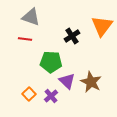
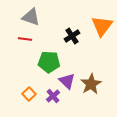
green pentagon: moved 2 px left
brown star: moved 2 px down; rotated 15 degrees clockwise
purple cross: moved 2 px right
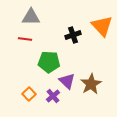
gray triangle: rotated 18 degrees counterclockwise
orange triangle: rotated 20 degrees counterclockwise
black cross: moved 1 px right, 1 px up; rotated 14 degrees clockwise
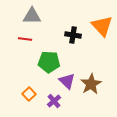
gray triangle: moved 1 px right, 1 px up
black cross: rotated 28 degrees clockwise
purple cross: moved 1 px right, 5 px down
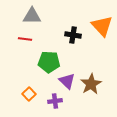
purple cross: moved 1 px right; rotated 32 degrees clockwise
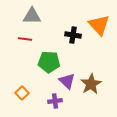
orange triangle: moved 3 px left, 1 px up
orange square: moved 7 px left, 1 px up
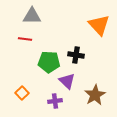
black cross: moved 3 px right, 20 px down
brown star: moved 4 px right, 11 px down
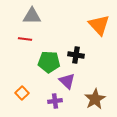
brown star: moved 4 px down
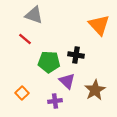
gray triangle: moved 2 px right, 1 px up; rotated 18 degrees clockwise
red line: rotated 32 degrees clockwise
brown star: moved 9 px up
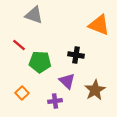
orange triangle: rotated 25 degrees counterclockwise
red line: moved 6 px left, 6 px down
green pentagon: moved 9 px left
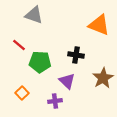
brown star: moved 8 px right, 12 px up
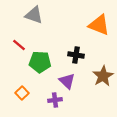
brown star: moved 2 px up
purple cross: moved 1 px up
